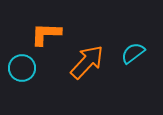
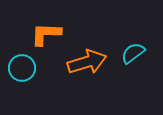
orange arrow: rotated 30 degrees clockwise
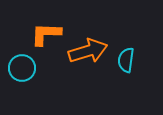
cyan semicircle: moved 7 px left, 7 px down; rotated 45 degrees counterclockwise
orange arrow: moved 1 px right, 11 px up
